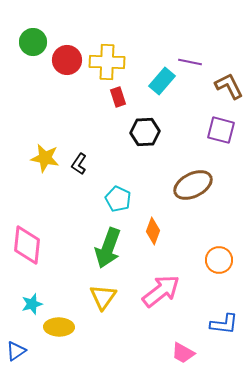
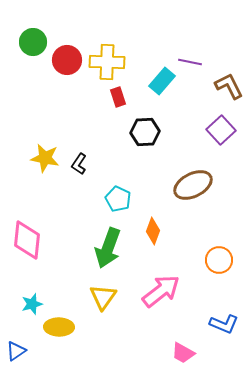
purple square: rotated 32 degrees clockwise
pink diamond: moved 5 px up
blue L-shape: rotated 16 degrees clockwise
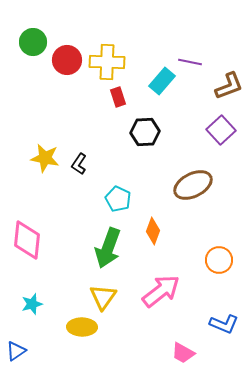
brown L-shape: rotated 96 degrees clockwise
yellow ellipse: moved 23 px right
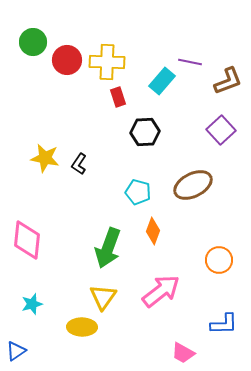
brown L-shape: moved 1 px left, 5 px up
cyan pentagon: moved 20 px right, 7 px up; rotated 10 degrees counterclockwise
blue L-shape: rotated 24 degrees counterclockwise
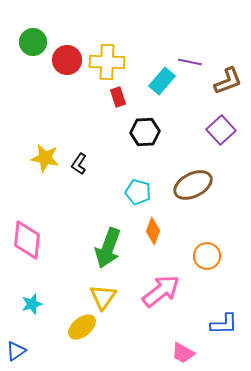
orange circle: moved 12 px left, 4 px up
yellow ellipse: rotated 40 degrees counterclockwise
